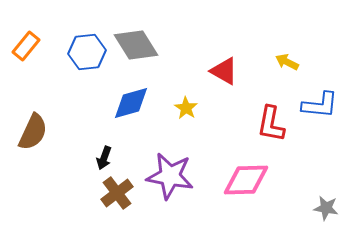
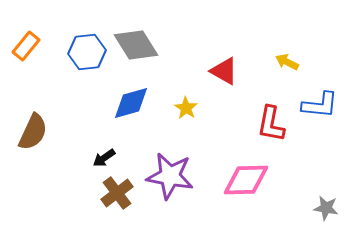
black arrow: rotated 35 degrees clockwise
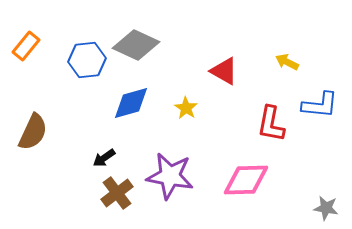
gray diamond: rotated 33 degrees counterclockwise
blue hexagon: moved 8 px down
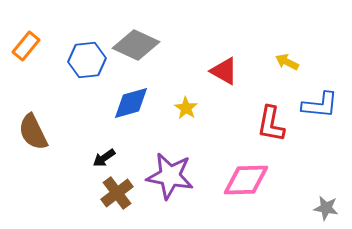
brown semicircle: rotated 129 degrees clockwise
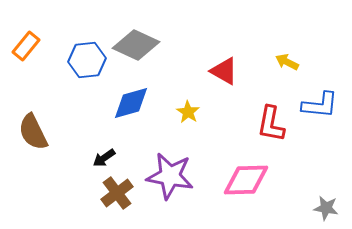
yellow star: moved 2 px right, 4 px down
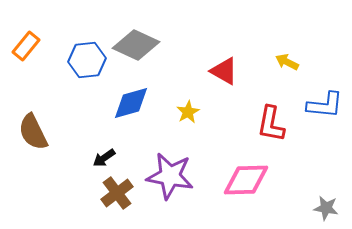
blue L-shape: moved 5 px right
yellow star: rotated 10 degrees clockwise
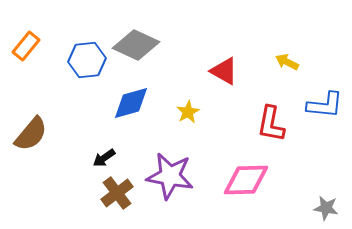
brown semicircle: moved 2 px left, 2 px down; rotated 114 degrees counterclockwise
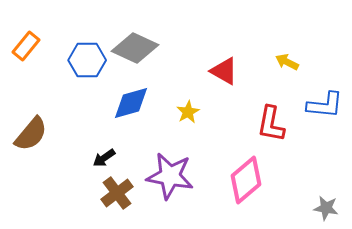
gray diamond: moved 1 px left, 3 px down
blue hexagon: rotated 6 degrees clockwise
pink diamond: rotated 39 degrees counterclockwise
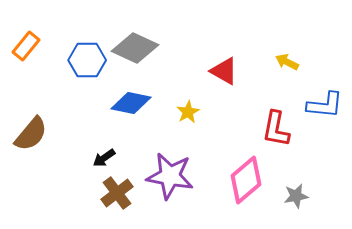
blue diamond: rotated 27 degrees clockwise
red L-shape: moved 5 px right, 5 px down
gray star: moved 30 px left, 12 px up; rotated 20 degrees counterclockwise
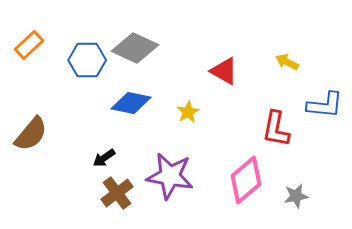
orange rectangle: moved 3 px right, 1 px up; rotated 8 degrees clockwise
